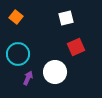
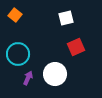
orange square: moved 1 px left, 2 px up
white circle: moved 2 px down
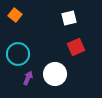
white square: moved 3 px right
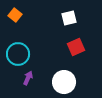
white circle: moved 9 px right, 8 px down
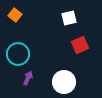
red square: moved 4 px right, 2 px up
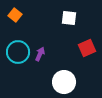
white square: rotated 21 degrees clockwise
red square: moved 7 px right, 3 px down
cyan circle: moved 2 px up
purple arrow: moved 12 px right, 24 px up
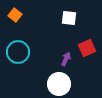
purple arrow: moved 26 px right, 5 px down
white circle: moved 5 px left, 2 px down
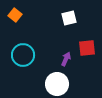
white square: rotated 21 degrees counterclockwise
red square: rotated 18 degrees clockwise
cyan circle: moved 5 px right, 3 px down
white circle: moved 2 px left
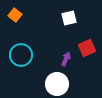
red square: rotated 18 degrees counterclockwise
cyan circle: moved 2 px left
